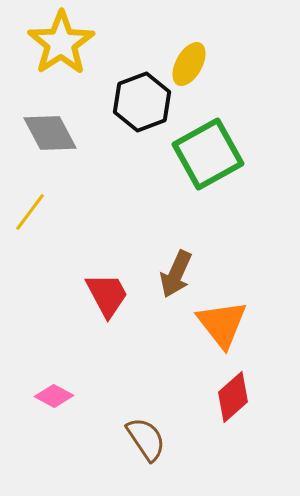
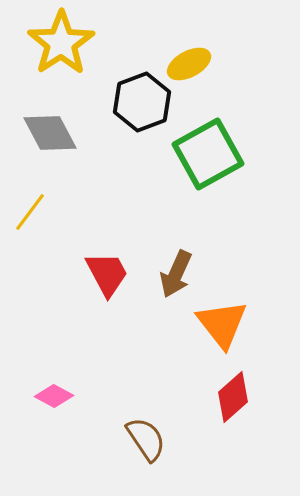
yellow ellipse: rotated 33 degrees clockwise
red trapezoid: moved 21 px up
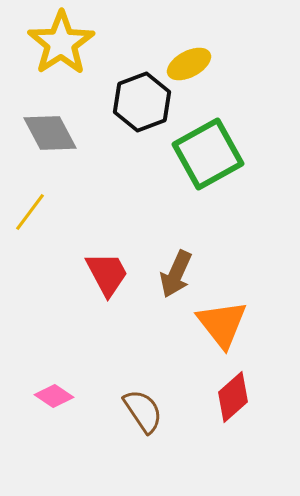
pink diamond: rotated 6 degrees clockwise
brown semicircle: moved 3 px left, 28 px up
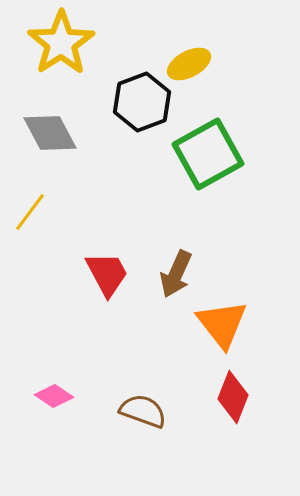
red diamond: rotated 27 degrees counterclockwise
brown semicircle: rotated 36 degrees counterclockwise
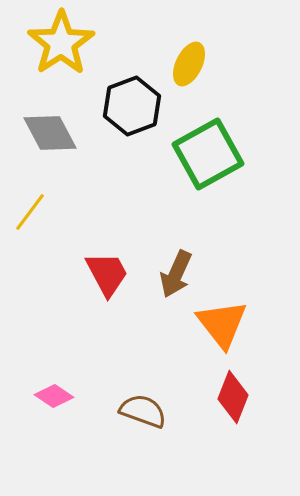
yellow ellipse: rotated 36 degrees counterclockwise
black hexagon: moved 10 px left, 4 px down
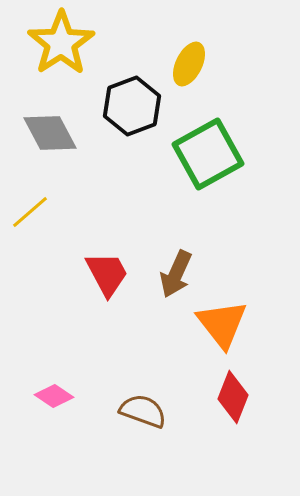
yellow line: rotated 12 degrees clockwise
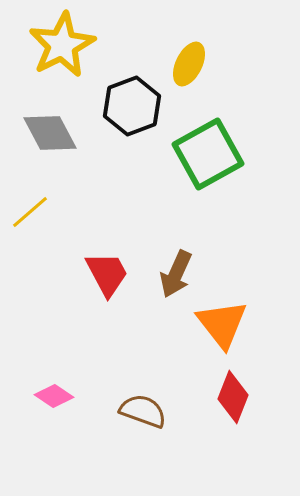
yellow star: moved 1 px right, 2 px down; rotated 6 degrees clockwise
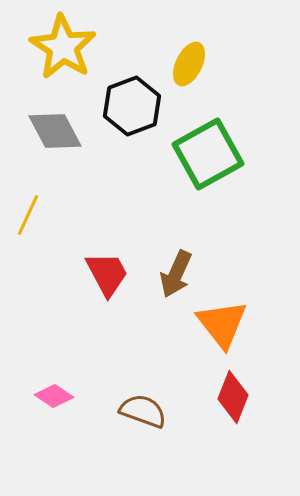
yellow star: moved 1 px right, 2 px down; rotated 12 degrees counterclockwise
gray diamond: moved 5 px right, 2 px up
yellow line: moved 2 px left, 3 px down; rotated 24 degrees counterclockwise
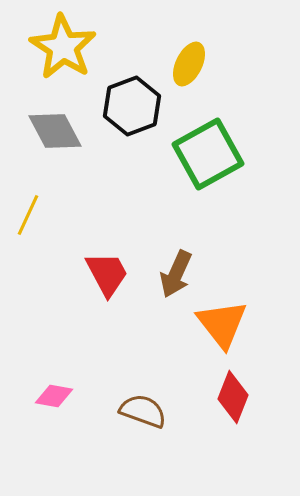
pink diamond: rotated 24 degrees counterclockwise
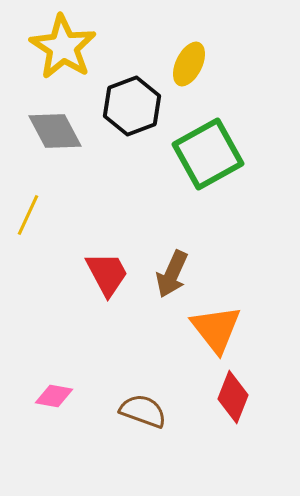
brown arrow: moved 4 px left
orange triangle: moved 6 px left, 5 px down
